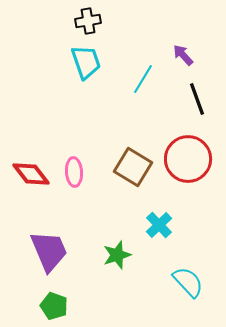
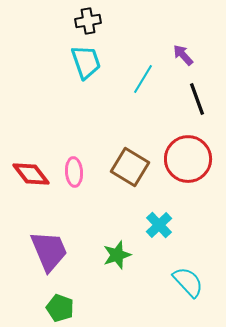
brown square: moved 3 px left
green pentagon: moved 6 px right, 2 px down
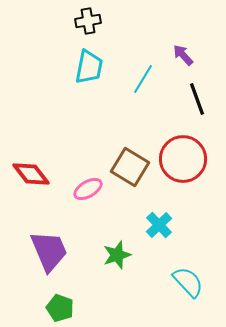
cyan trapezoid: moved 3 px right, 5 px down; rotated 30 degrees clockwise
red circle: moved 5 px left
pink ellipse: moved 14 px right, 17 px down; rotated 64 degrees clockwise
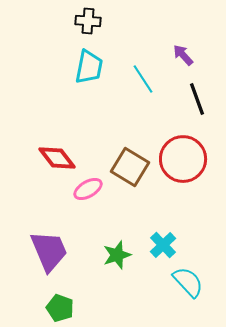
black cross: rotated 15 degrees clockwise
cyan line: rotated 64 degrees counterclockwise
red diamond: moved 26 px right, 16 px up
cyan cross: moved 4 px right, 20 px down
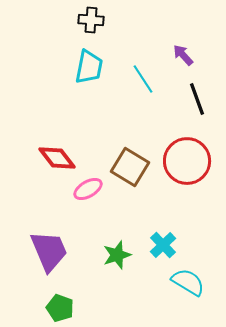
black cross: moved 3 px right, 1 px up
red circle: moved 4 px right, 2 px down
cyan semicircle: rotated 16 degrees counterclockwise
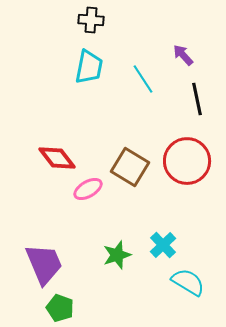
black line: rotated 8 degrees clockwise
purple trapezoid: moved 5 px left, 13 px down
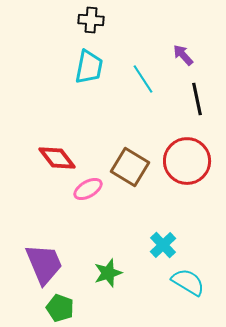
green star: moved 9 px left, 18 px down
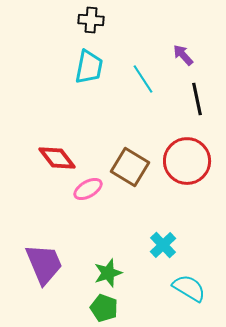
cyan semicircle: moved 1 px right, 6 px down
green pentagon: moved 44 px right
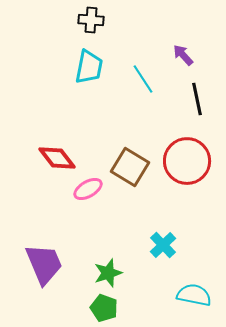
cyan semicircle: moved 5 px right, 7 px down; rotated 20 degrees counterclockwise
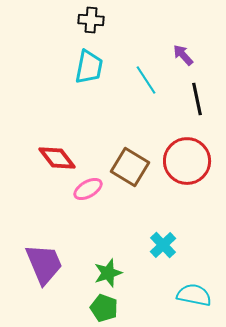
cyan line: moved 3 px right, 1 px down
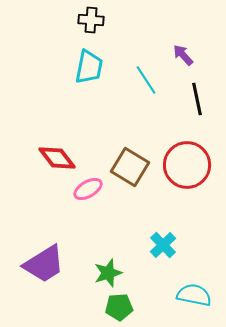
red circle: moved 4 px down
purple trapezoid: rotated 81 degrees clockwise
green pentagon: moved 15 px right, 1 px up; rotated 24 degrees counterclockwise
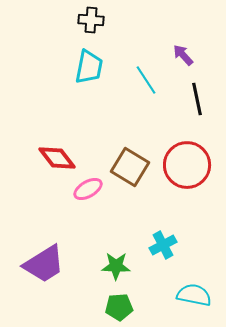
cyan cross: rotated 16 degrees clockwise
green star: moved 8 px right, 7 px up; rotated 20 degrees clockwise
